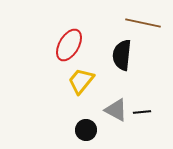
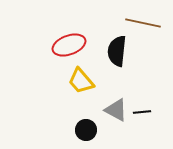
red ellipse: rotated 40 degrees clockwise
black semicircle: moved 5 px left, 4 px up
yellow trapezoid: rotated 80 degrees counterclockwise
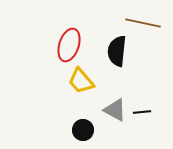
red ellipse: rotated 52 degrees counterclockwise
gray triangle: moved 1 px left
black circle: moved 3 px left
